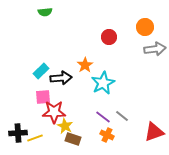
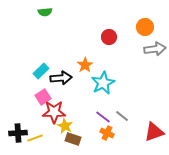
pink square: rotated 28 degrees counterclockwise
orange cross: moved 2 px up
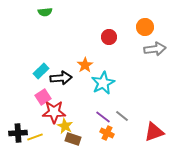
yellow line: moved 1 px up
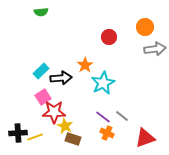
green semicircle: moved 4 px left
red triangle: moved 9 px left, 6 px down
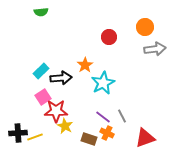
red star: moved 2 px right, 1 px up
gray line: rotated 24 degrees clockwise
brown rectangle: moved 16 px right
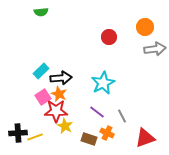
orange star: moved 26 px left, 29 px down; rotated 14 degrees counterclockwise
purple line: moved 6 px left, 5 px up
